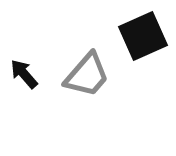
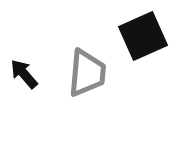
gray trapezoid: moved 2 px up; rotated 36 degrees counterclockwise
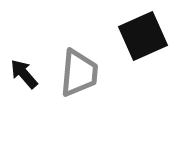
gray trapezoid: moved 8 px left
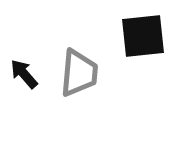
black square: rotated 18 degrees clockwise
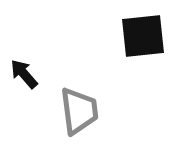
gray trapezoid: moved 38 px down; rotated 12 degrees counterclockwise
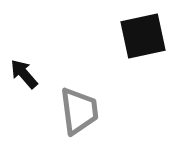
black square: rotated 6 degrees counterclockwise
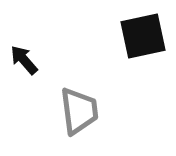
black arrow: moved 14 px up
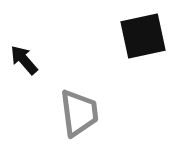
gray trapezoid: moved 2 px down
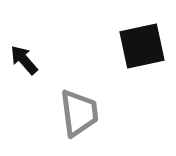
black square: moved 1 px left, 10 px down
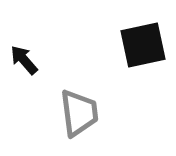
black square: moved 1 px right, 1 px up
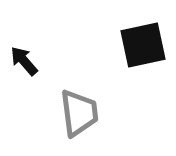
black arrow: moved 1 px down
